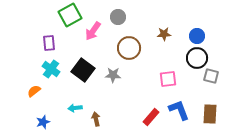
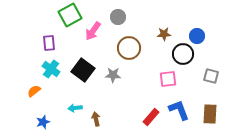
black circle: moved 14 px left, 4 px up
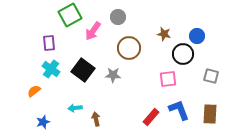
brown star: rotated 16 degrees clockwise
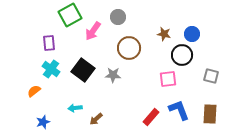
blue circle: moved 5 px left, 2 px up
black circle: moved 1 px left, 1 px down
brown arrow: rotated 120 degrees counterclockwise
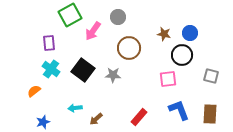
blue circle: moved 2 px left, 1 px up
red rectangle: moved 12 px left
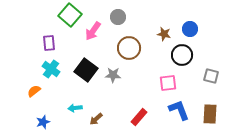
green square: rotated 20 degrees counterclockwise
blue circle: moved 4 px up
black square: moved 3 px right
pink square: moved 4 px down
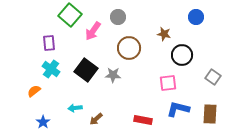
blue circle: moved 6 px right, 12 px up
gray square: moved 2 px right, 1 px down; rotated 21 degrees clockwise
blue L-shape: moved 1 px left, 1 px up; rotated 55 degrees counterclockwise
red rectangle: moved 4 px right, 3 px down; rotated 60 degrees clockwise
blue star: rotated 16 degrees counterclockwise
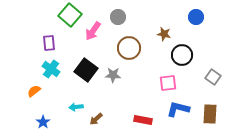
cyan arrow: moved 1 px right, 1 px up
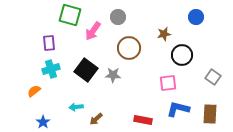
green square: rotated 25 degrees counterclockwise
brown star: rotated 24 degrees counterclockwise
cyan cross: rotated 36 degrees clockwise
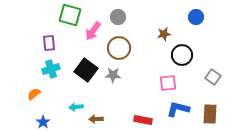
brown circle: moved 10 px left
orange semicircle: moved 3 px down
brown arrow: rotated 40 degrees clockwise
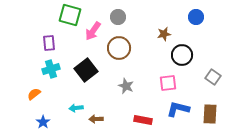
black square: rotated 15 degrees clockwise
gray star: moved 13 px right, 11 px down; rotated 21 degrees clockwise
cyan arrow: moved 1 px down
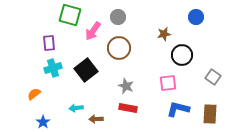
cyan cross: moved 2 px right, 1 px up
red rectangle: moved 15 px left, 12 px up
